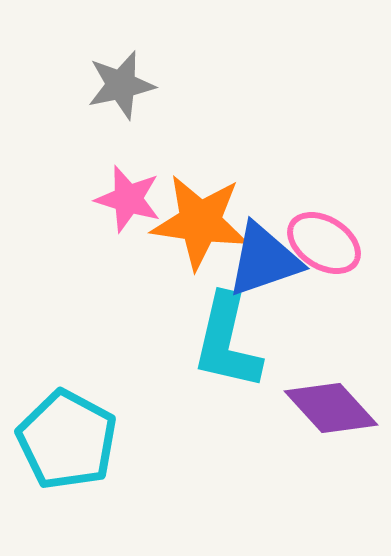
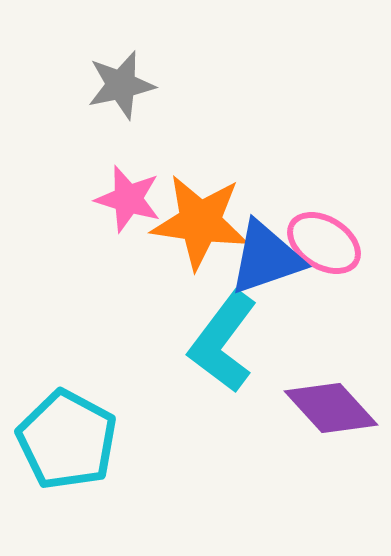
blue triangle: moved 2 px right, 2 px up
cyan L-shape: moved 4 px left; rotated 24 degrees clockwise
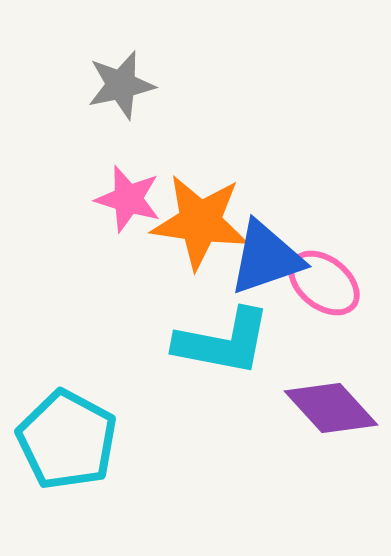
pink ellipse: moved 40 px down; rotated 6 degrees clockwise
cyan L-shape: rotated 116 degrees counterclockwise
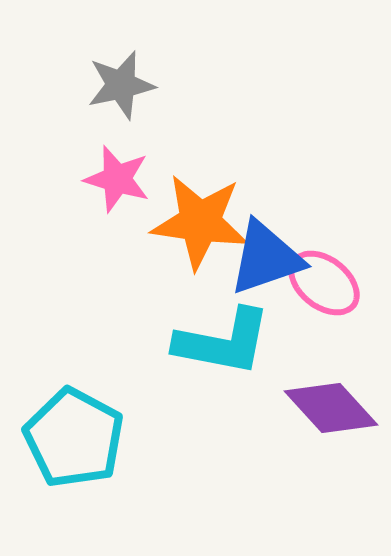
pink star: moved 11 px left, 20 px up
cyan pentagon: moved 7 px right, 2 px up
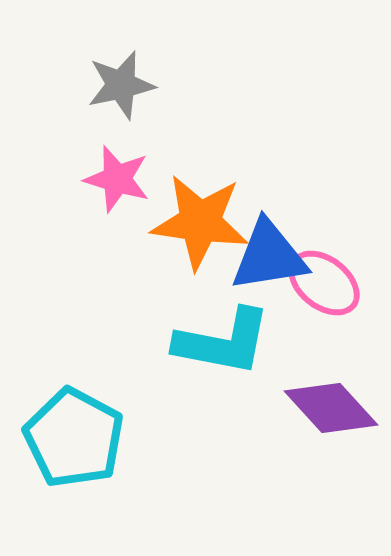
blue triangle: moved 3 px right, 2 px up; rotated 10 degrees clockwise
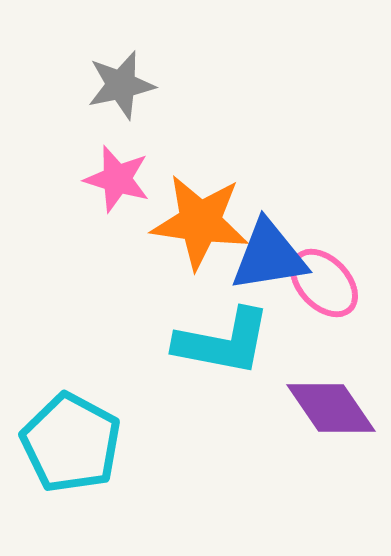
pink ellipse: rotated 8 degrees clockwise
purple diamond: rotated 8 degrees clockwise
cyan pentagon: moved 3 px left, 5 px down
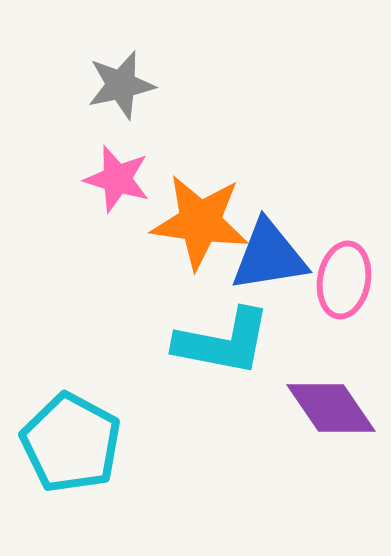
pink ellipse: moved 20 px right, 3 px up; rotated 54 degrees clockwise
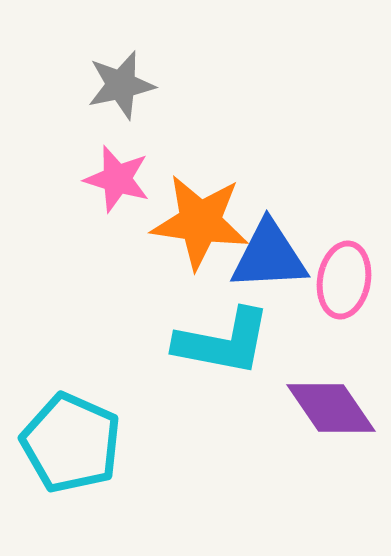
blue triangle: rotated 6 degrees clockwise
cyan pentagon: rotated 4 degrees counterclockwise
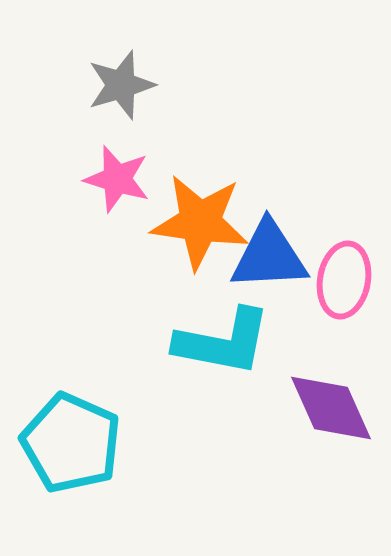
gray star: rotated 4 degrees counterclockwise
purple diamond: rotated 10 degrees clockwise
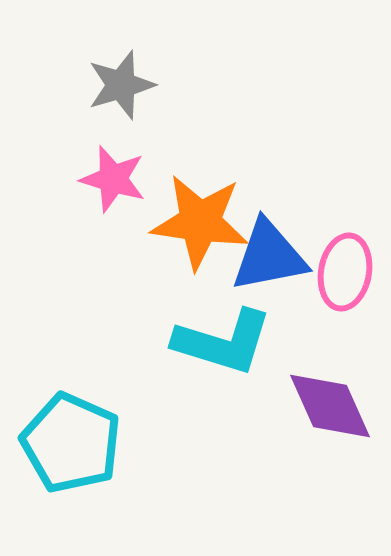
pink star: moved 4 px left
blue triangle: rotated 8 degrees counterclockwise
pink ellipse: moved 1 px right, 8 px up
cyan L-shape: rotated 6 degrees clockwise
purple diamond: moved 1 px left, 2 px up
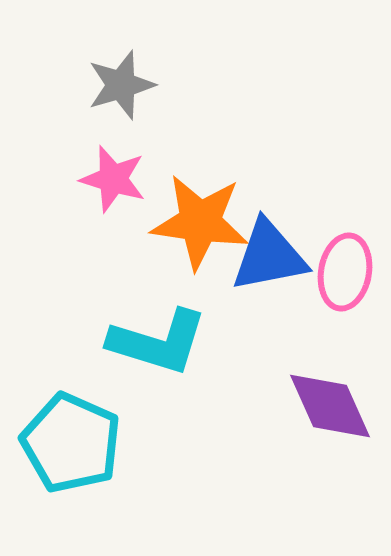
cyan L-shape: moved 65 px left
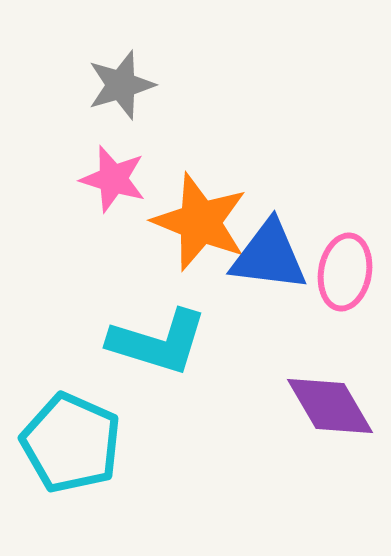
orange star: rotated 14 degrees clockwise
blue triangle: rotated 18 degrees clockwise
purple diamond: rotated 6 degrees counterclockwise
